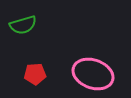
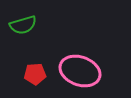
pink ellipse: moved 13 px left, 3 px up
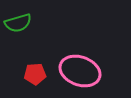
green semicircle: moved 5 px left, 2 px up
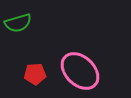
pink ellipse: rotated 24 degrees clockwise
